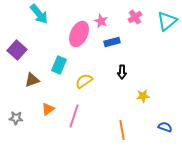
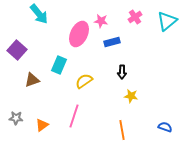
pink star: rotated 16 degrees counterclockwise
yellow star: moved 12 px left; rotated 16 degrees clockwise
orange triangle: moved 6 px left, 16 px down
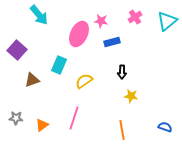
cyan arrow: moved 1 px down
pink line: moved 2 px down
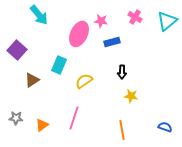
pink cross: rotated 24 degrees counterclockwise
brown triangle: rotated 14 degrees counterclockwise
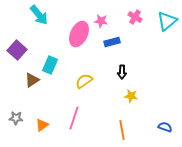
cyan rectangle: moved 9 px left
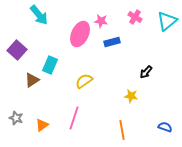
pink ellipse: moved 1 px right
black arrow: moved 24 px right; rotated 40 degrees clockwise
gray star: rotated 16 degrees clockwise
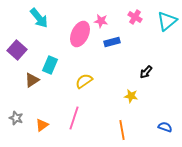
cyan arrow: moved 3 px down
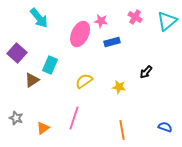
purple square: moved 3 px down
yellow star: moved 12 px left, 9 px up
orange triangle: moved 1 px right, 3 px down
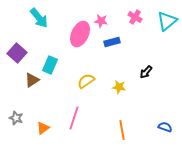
yellow semicircle: moved 2 px right
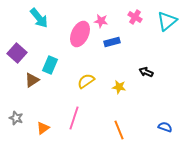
black arrow: rotated 72 degrees clockwise
orange line: moved 3 px left; rotated 12 degrees counterclockwise
